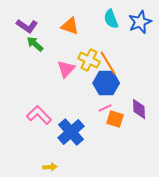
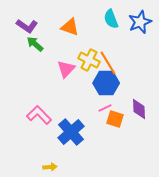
orange triangle: moved 1 px down
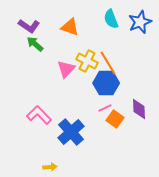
purple L-shape: moved 2 px right
yellow cross: moved 2 px left, 1 px down
orange square: rotated 18 degrees clockwise
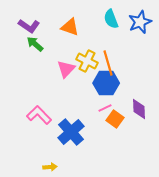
orange line: rotated 15 degrees clockwise
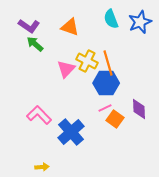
yellow arrow: moved 8 px left
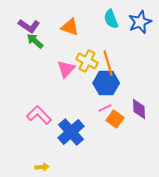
green arrow: moved 3 px up
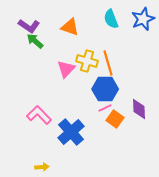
blue star: moved 3 px right, 3 px up
yellow cross: rotated 10 degrees counterclockwise
blue hexagon: moved 1 px left, 6 px down
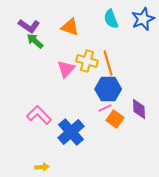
blue hexagon: moved 3 px right
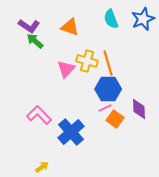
yellow arrow: rotated 32 degrees counterclockwise
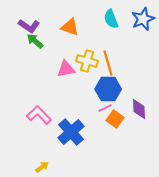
pink triangle: rotated 36 degrees clockwise
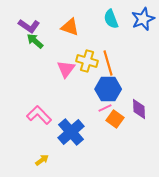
pink triangle: rotated 42 degrees counterclockwise
yellow arrow: moved 7 px up
